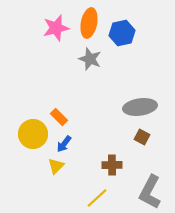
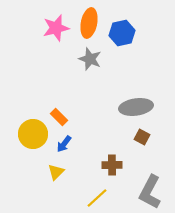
gray ellipse: moved 4 px left
yellow triangle: moved 6 px down
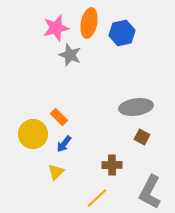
gray star: moved 20 px left, 4 px up
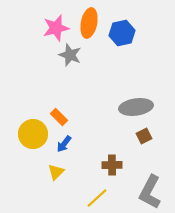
brown square: moved 2 px right, 1 px up; rotated 35 degrees clockwise
